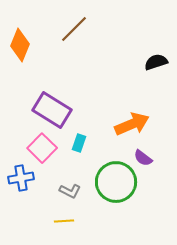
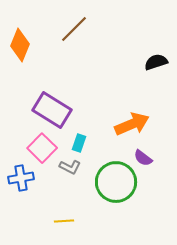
gray L-shape: moved 24 px up
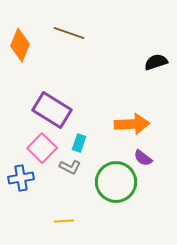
brown line: moved 5 px left, 4 px down; rotated 64 degrees clockwise
orange arrow: rotated 20 degrees clockwise
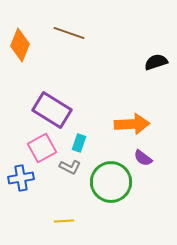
pink square: rotated 16 degrees clockwise
green circle: moved 5 px left
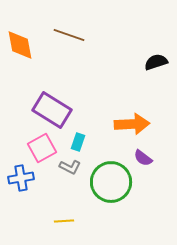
brown line: moved 2 px down
orange diamond: rotated 32 degrees counterclockwise
cyan rectangle: moved 1 px left, 1 px up
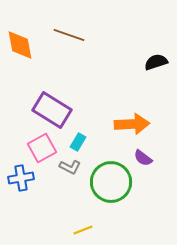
cyan rectangle: rotated 12 degrees clockwise
yellow line: moved 19 px right, 9 px down; rotated 18 degrees counterclockwise
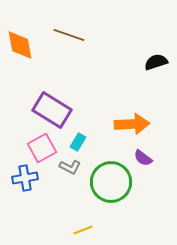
blue cross: moved 4 px right
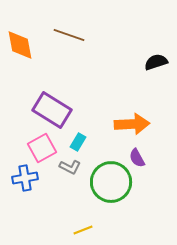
purple semicircle: moved 6 px left; rotated 24 degrees clockwise
